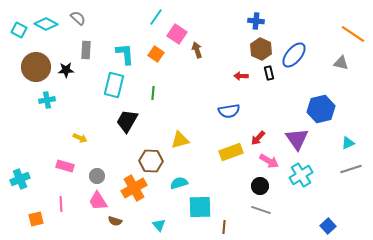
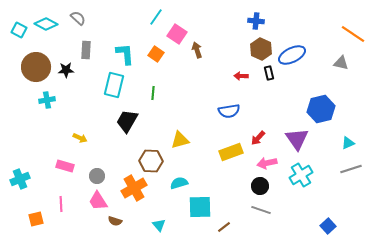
blue ellipse at (294, 55): moved 2 px left; rotated 24 degrees clockwise
pink arrow at (269, 161): moved 2 px left, 2 px down; rotated 138 degrees clockwise
brown line at (224, 227): rotated 48 degrees clockwise
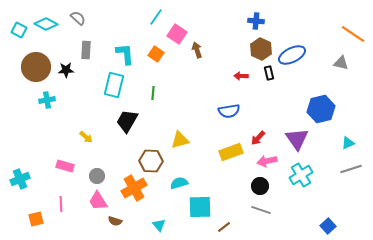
yellow arrow at (80, 138): moved 6 px right, 1 px up; rotated 16 degrees clockwise
pink arrow at (267, 163): moved 2 px up
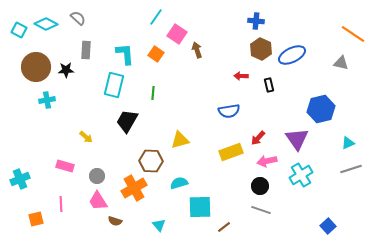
black rectangle at (269, 73): moved 12 px down
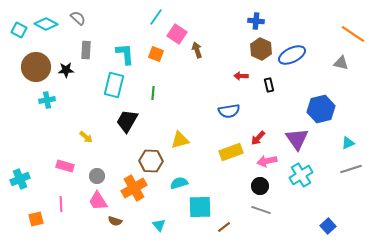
orange square at (156, 54): rotated 14 degrees counterclockwise
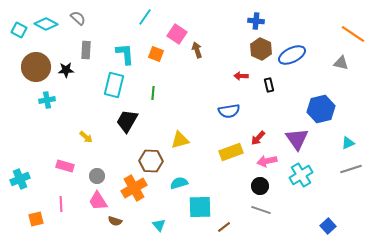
cyan line at (156, 17): moved 11 px left
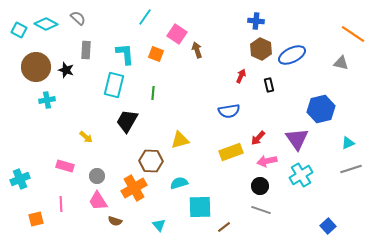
black star at (66, 70): rotated 21 degrees clockwise
red arrow at (241, 76): rotated 112 degrees clockwise
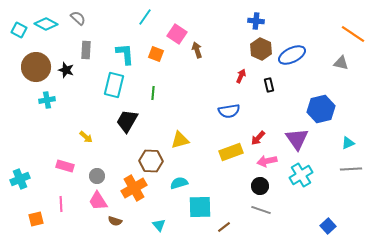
gray line at (351, 169): rotated 15 degrees clockwise
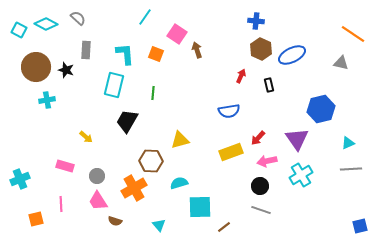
blue square at (328, 226): moved 32 px right; rotated 28 degrees clockwise
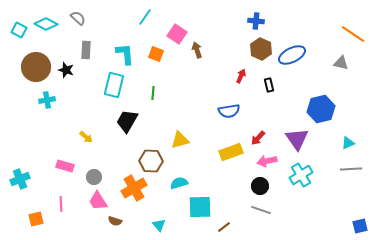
gray circle at (97, 176): moved 3 px left, 1 px down
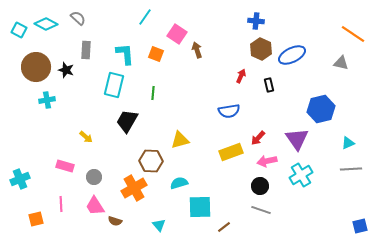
pink trapezoid at (98, 201): moved 3 px left, 5 px down
